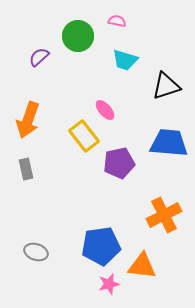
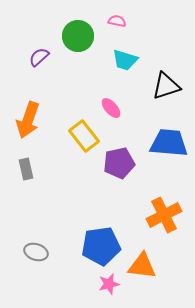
pink ellipse: moved 6 px right, 2 px up
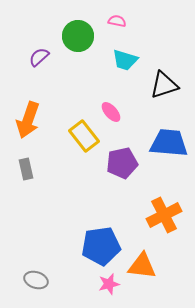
black triangle: moved 2 px left, 1 px up
pink ellipse: moved 4 px down
purple pentagon: moved 3 px right
gray ellipse: moved 28 px down
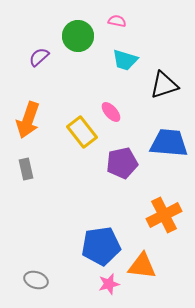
yellow rectangle: moved 2 px left, 4 px up
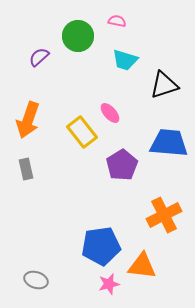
pink ellipse: moved 1 px left, 1 px down
purple pentagon: moved 2 px down; rotated 20 degrees counterclockwise
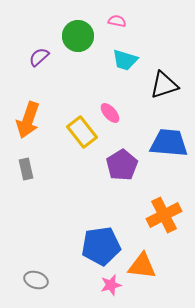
pink star: moved 2 px right, 1 px down
